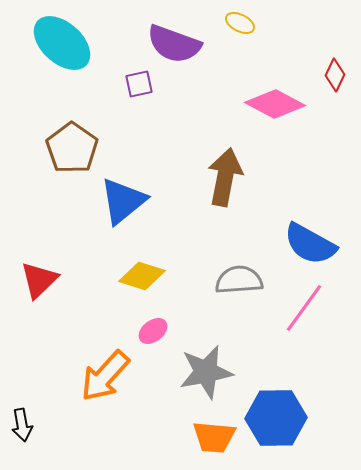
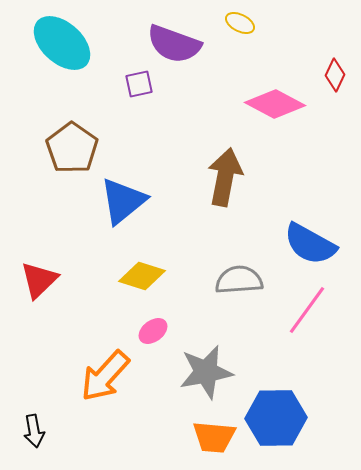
pink line: moved 3 px right, 2 px down
black arrow: moved 12 px right, 6 px down
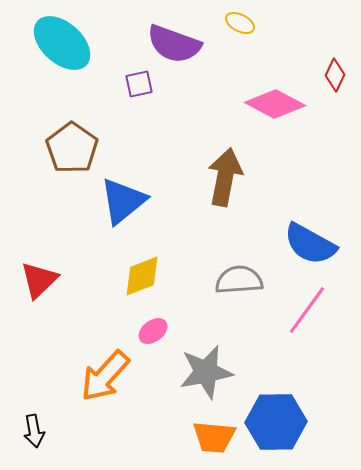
yellow diamond: rotated 39 degrees counterclockwise
blue hexagon: moved 4 px down
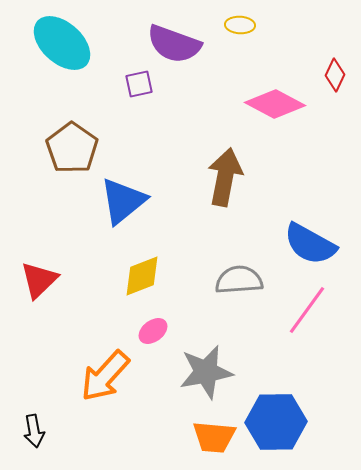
yellow ellipse: moved 2 px down; rotated 24 degrees counterclockwise
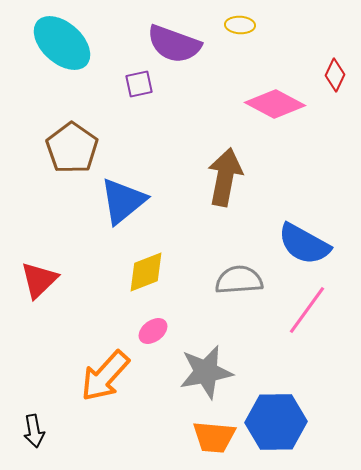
blue semicircle: moved 6 px left
yellow diamond: moved 4 px right, 4 px up
